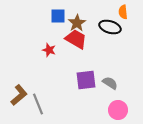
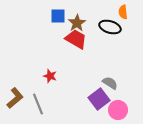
red star: moved 1 px right, 26 px down
purple square: moved 13 px right, 19 px down; rotated 30 degrees counterclockwise
brown L-shape: moved 4 px left, 3 px down
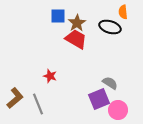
purple square: rotated 15 degrees clockwise
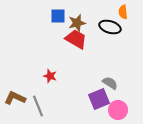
brown star: rotated 18 degrees clockwise
brown L-shape: rotated 115 degrees counterclockwise
gray line: moved 2 px down
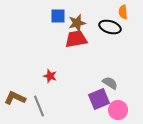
red trapezoid: rotated 40 degrees counterclockwise
gray line: moved 1 px right
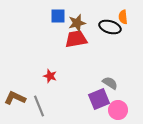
orange semicircle: moved 5 px down
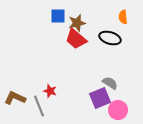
black ellipse: moved 11 px down
red trapezoid: rotated 130 degrees counterclockwise
red star: moved 15 px down
purple square: moved 1 px right, 1 px up
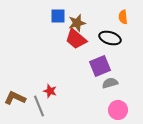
gray semicircle: rotated 49 degrees counterclockwise
purple square: moved 32 px up
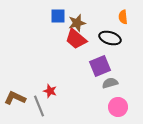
pink circle: moved 3 px up
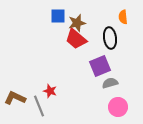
black ellipse: rotated 65 degrees clockwise
